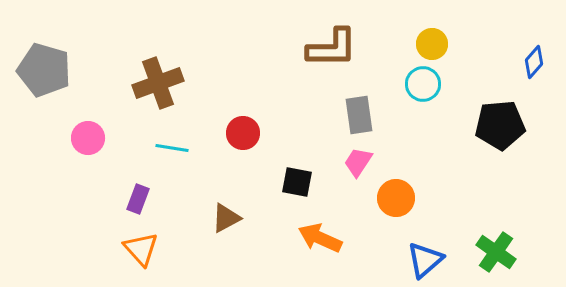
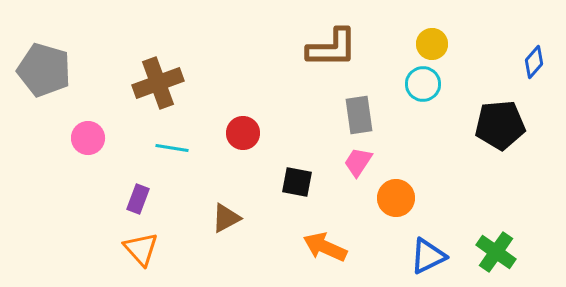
orange arrow: moved 5 px right, 9 px down
blue triangle: moved 3 px right, 4 px up; rotated 15 degrees clockwise
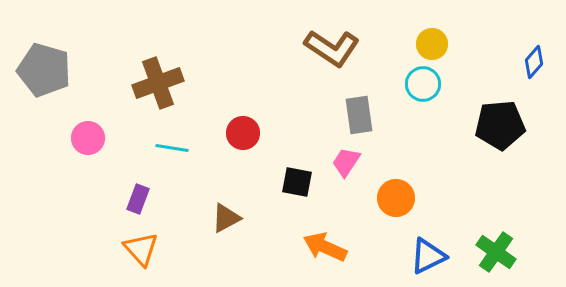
brown L-shape: rotated 34 degrees clockwise
pink trapezoid: moved 12 px left
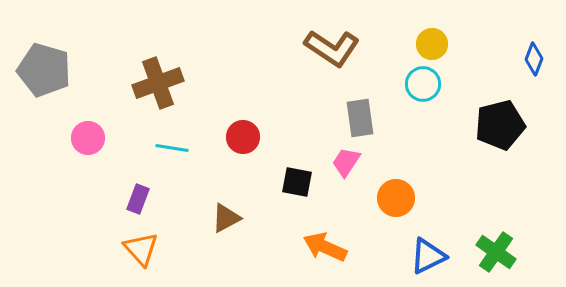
blue diamond: moved 3 px up; rotated 20 degrees counterclockwise
gray rectangle: moved 1 px right, 3 px down
black pentagon: rotated 9 degrees counterclockwise
red circle: moved 4 px down
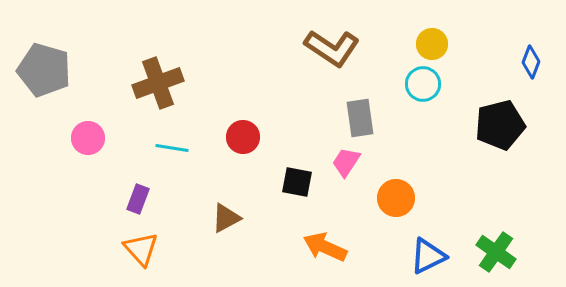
blue diamond: moved 3 px left, 3 px down
